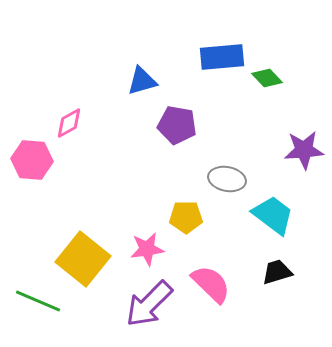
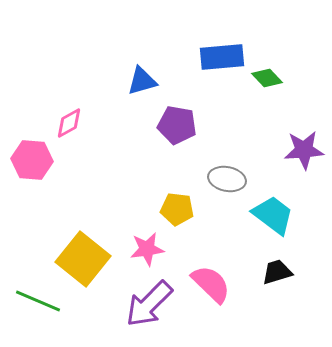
yellow pentagon: moved 9 px left, 8 px up; rotated 8 degrees clockwise
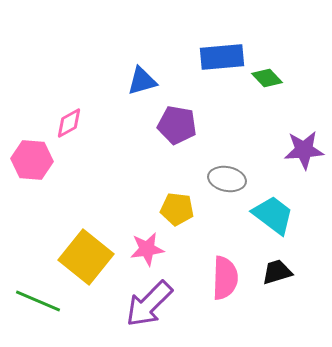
yellow square: moved 3 px right, 2 px up
pink semicircle: moved 14 px right, 6 px up; rotated 48 degrees clockwise
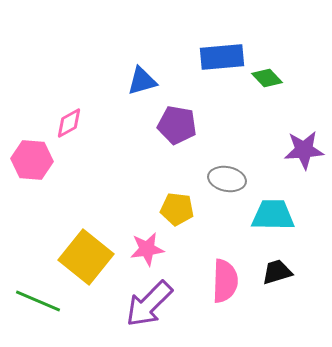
cyan trapezoid: rotated 36 degrees counterclockwise
pink semicircle: moved 3 px down
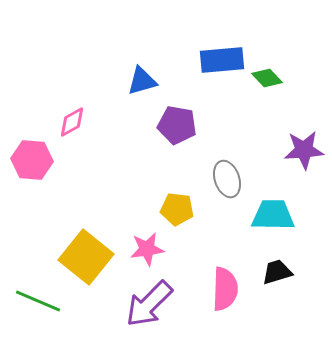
blue rectangle: moved 3 px down
pink diamond: moved 3 px right, 1 px up
gray ellipse: rotated 60 degrees clockwise
pink semicircle: moved 8 px down
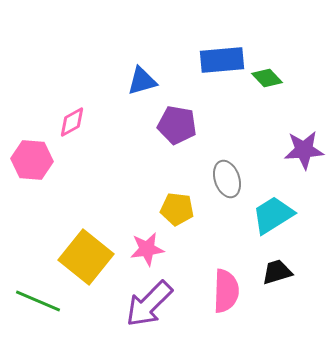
cyan trapezoid: rotated 33 degrees counterclockwise
pink semicircle: moved 1 px right, 2 px down
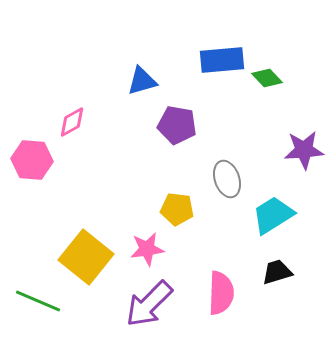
pink semicircle: moved 5 px left, 2 px down
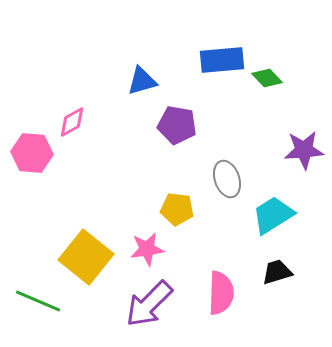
pink hexagon: moved 7 px up
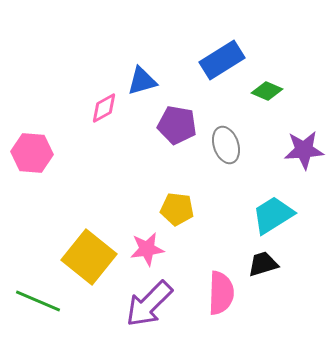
blue rectangle: rotated 27 degrees counterclockwise
green diamond: moved 13 px down; rotated 24 degrees counterclockwise
pink diamond: moved 32 px right, 14 px up
gray ellipse: moved 1 px left, 34 px up
yellow square: moved 3 px right
black trapezoid: moved 14 px left, 8 px up
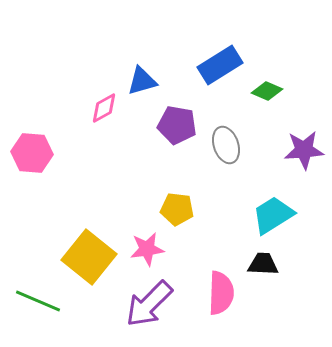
blue rectangle: moved 2 px left, 5 px down
black trapezoid: rotated 20 degrees clockwise
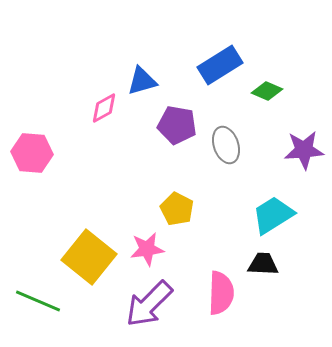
yellow pentagon: rotated 20 degrees clockwise
